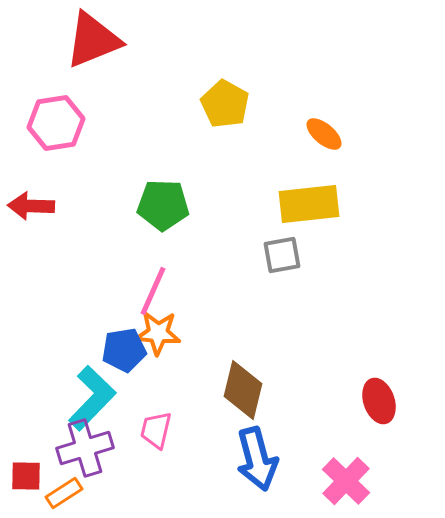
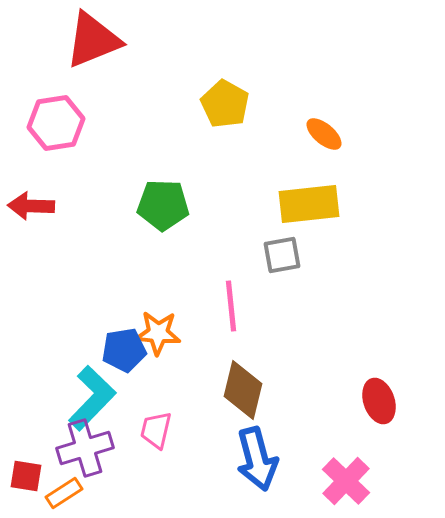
pink line: moved 78 px right, 15 px down; rotated 30 degrees counterclockwise
red square: rotated 8 degrees clockwise
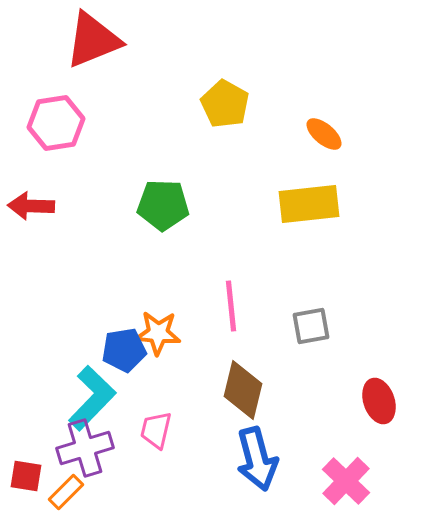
gray square: moved 29 px right, 71 px down
orange rectangle: moved 2 px right, 1 px up; rotated 12 degrees counterclockwise
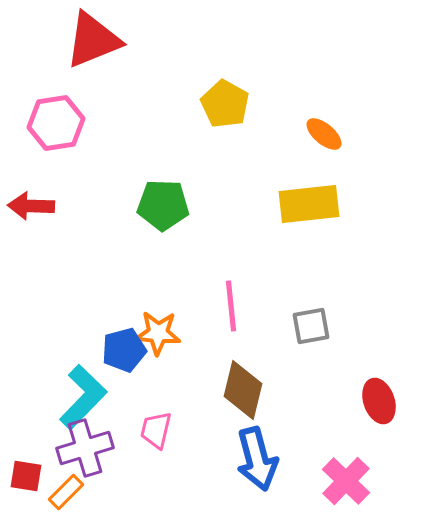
blue pentagon: rotated 6 degrees counterclockwise
cyan L-shape: moved 9 px left, 1 px up
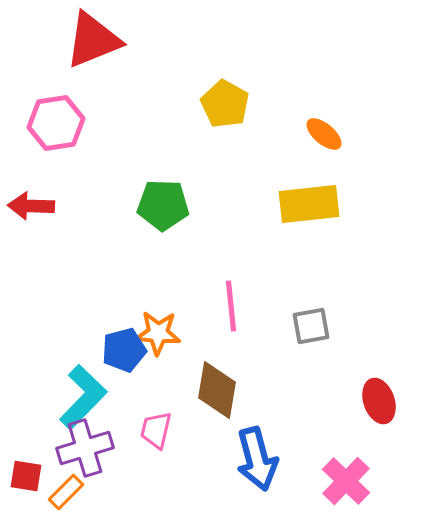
brown diamond: moved 26 px left; rotated 4 degrees counterclockwise
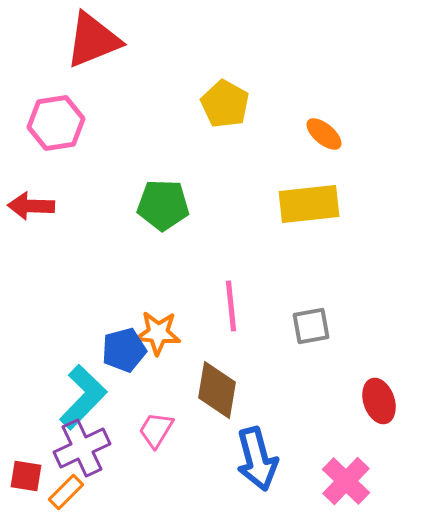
pink trapezoid: rotated 18 degrees clockwise
purple cross: moved 3 px left; rotated 8 degrees counterclockwise
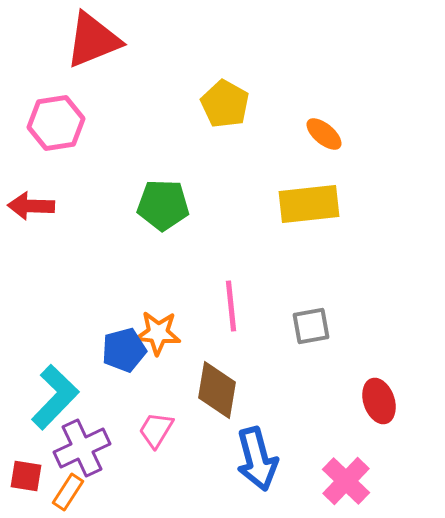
cyan L-shape: moved 28 px left
orange rectangle: moved 2 px right; rotated 12 degrees counterclockwise
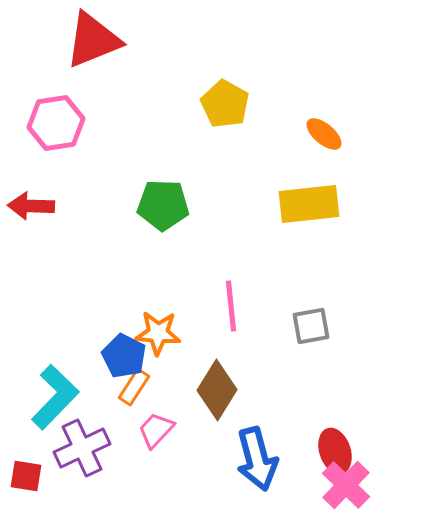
blue pentagon: moved 6 px down; rotated 30 degrees counterclockwise
brown diamond: rotated 22 degrees clockwise
red ellipse: moved 44 px left, 50 px down
pink trapezoid: rotated 12 degrees clockwise
pink cross: moved 4 px down
orange rectangle: moved 66 px right, 105 px up
